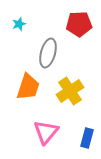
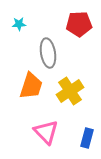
cyan star: rotated 16 degrees clockwise
gray ellipse: rotated 24 degrees counterclockwise
orange trapezoid: moved 3 px right, 1 px up
pink triangle: rotated 24 degrees counterclockwise
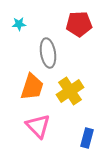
orange trapezoid: moved 1 px right, 1 px down
pink triangle: moved 8 px left, 6 px up
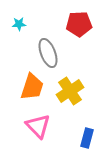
gray ellipse: rotated 12 degrees counterclockwise
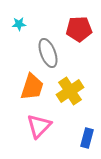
red pentagon: moved 5 px down
pink triangle: moved 1 px right; rotated 28 degrees clockwise
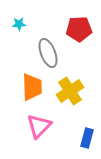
orange trapezoid: rotated 20 degrees counterclockwise
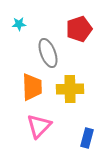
red pentagon: rotated 15 degrees counterclockwise
yellow cross: moved 2 px up; rotated 32 degrees clockwise
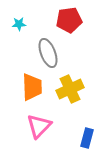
red pentagon: moved 10 px left, 9 px up; rotated 10 degrees clockwise
yellow cross: rotated 24 degrees counterclockwise
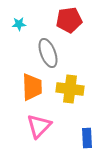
yellow cross: rotated 32 degrees clockwise
blue rectangle: rotated 18 degrees counterclockwise
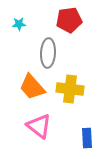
gray ellipse: rotated 24 degrees clockwise
orange trapezoid: rotated 140 degrees clockwise
pink triangle: rotated 36 degrees counterclockwise
